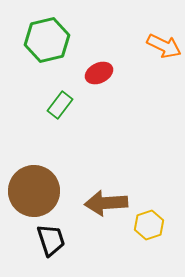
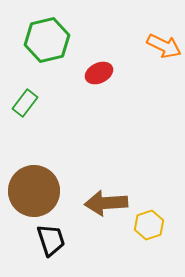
green rectangle: moved 35 px left, 2 px up
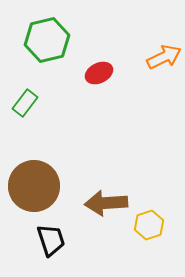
orange arrow: moved 11 px down; rotated 52 degrees counterclockwise
brown circle: moved 5 px up
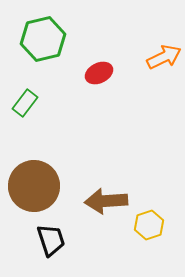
green hexagon: moved 4 px left, 1 px up
brown arrow: moved 2 px up
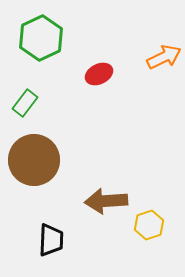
green hexagon: moved 2 px left, 1 px up; rotated 12 degrees counterclockwise
red ellipse: moved 1 px down
brown circle: moved 26 px up
black trapezoid: rotated 20 degrees clockwise
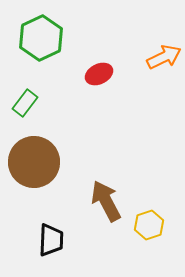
brown circle: moved 2 px down
brown arrow: rotated 66 degrees clockwise
